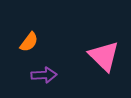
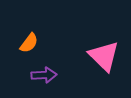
orange semicircle: moved 1 px down
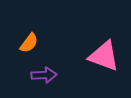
pink triangle: rotated 24 degrees counterclockwise
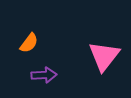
pink triangle: rotated 48 degrees clockwise
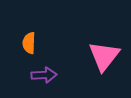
orange semicircle: rotated 145 degrees clockwise
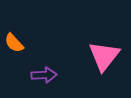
orange semicircle: moved 15 px left; rotated 45 degrees counterclockwise
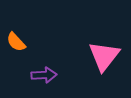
orange semicircle: moved 2 px right, 1 px up
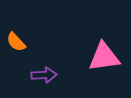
pink triangle: moved 1 px down; rotated 44 degrees clockwise
